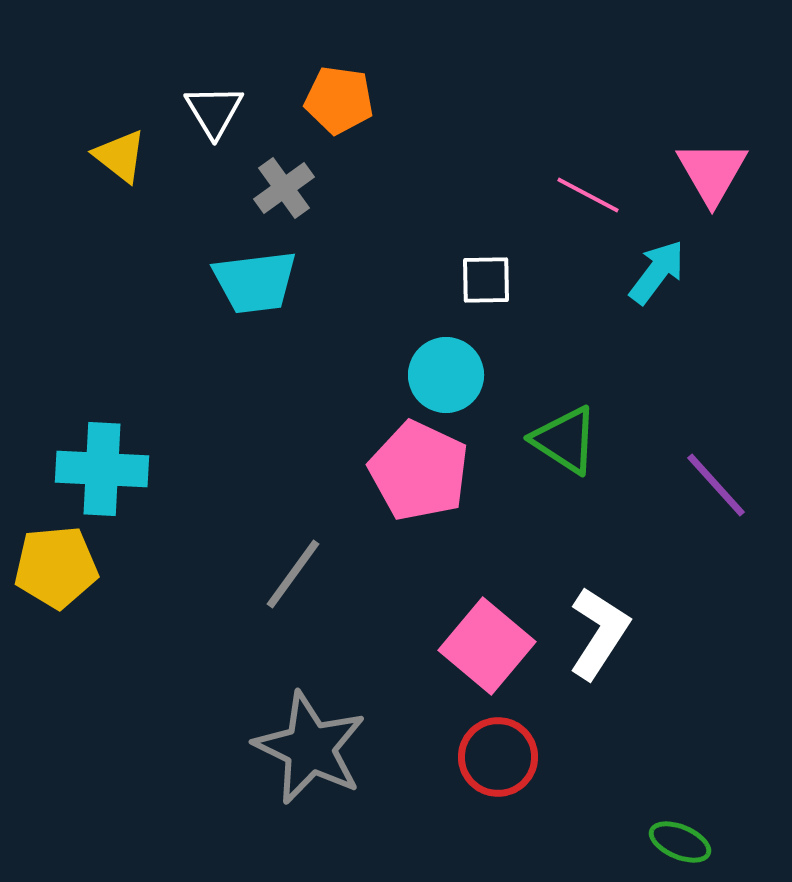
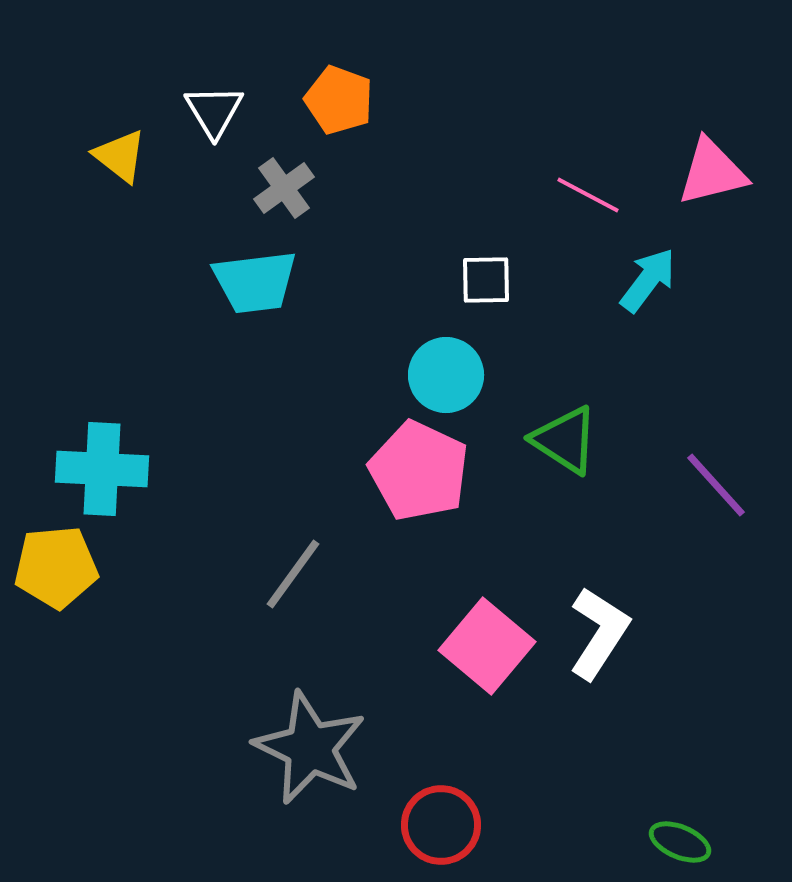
orange pentagon: rotated 12 degrees clockwise
pink triangle: rotated 46 degrees clockwise
cyan arrow: moved 9 px left, 8 px down
red circle: moved 57 px left, 68 px down
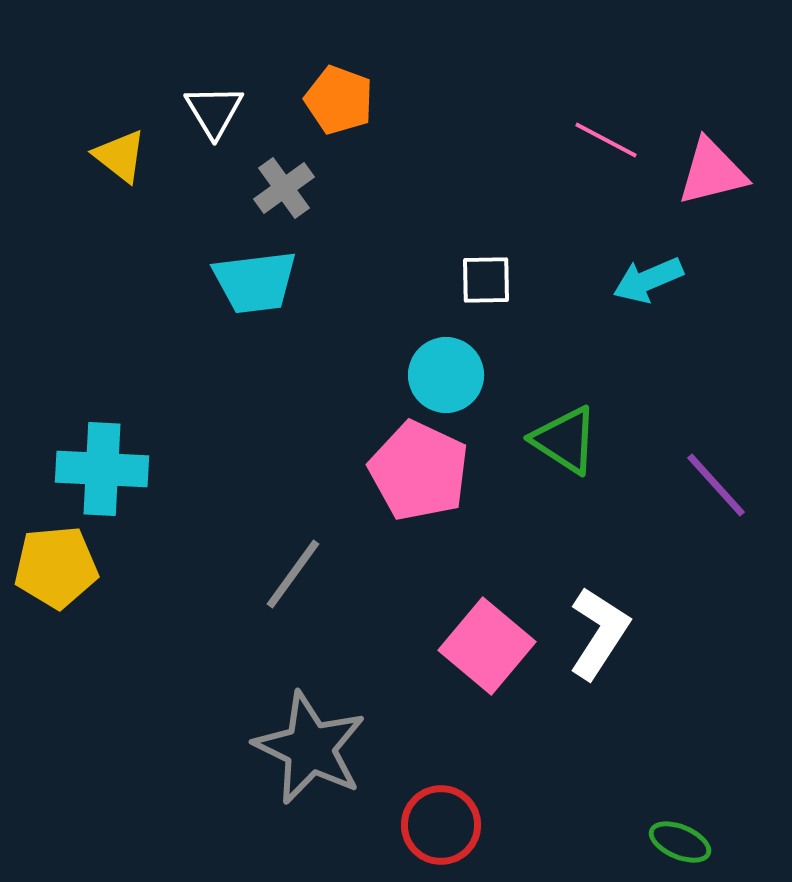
pink line: moved 18 px right, 55 px up
cyan arrow: rotated 150 degrees counterclockwise
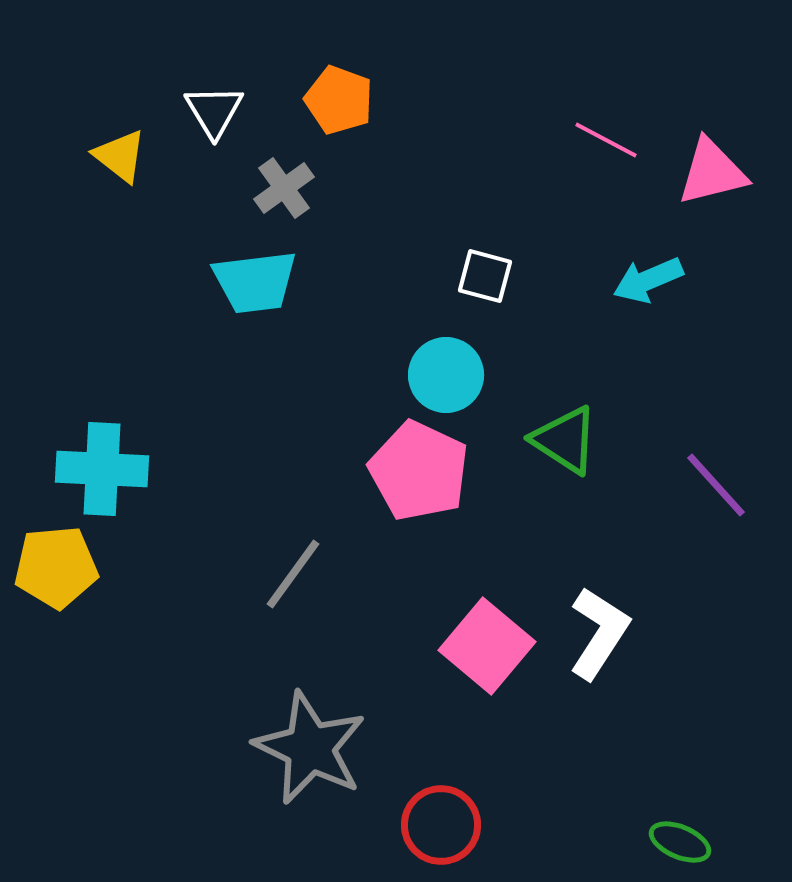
white square: moved 1 px left, 4 px up; rotated 16 degrees clockwise
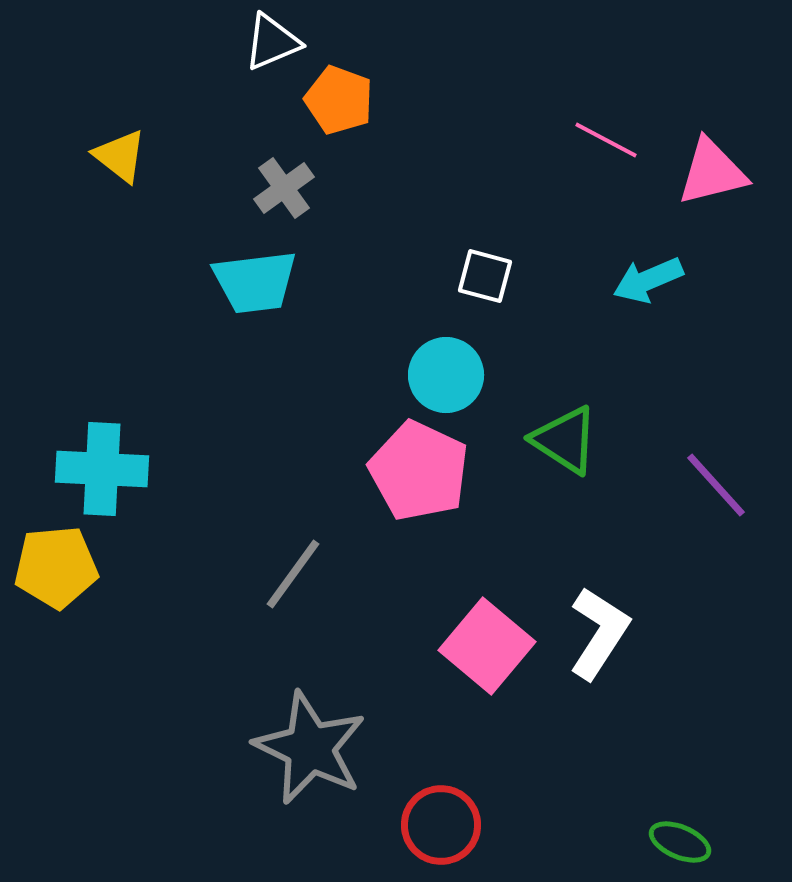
white triangle: moved 58 px right, 69 px up; rotated 38 degrees clockwise
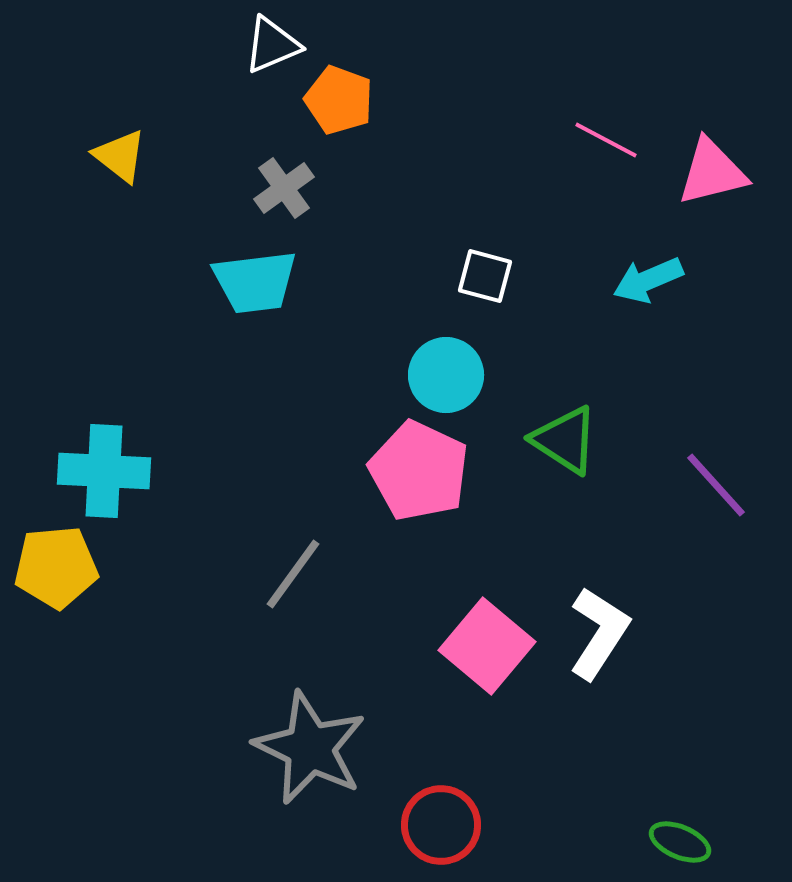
white triangle: moved 3 px down
cyan cross: moved 2 px right, 2 px down
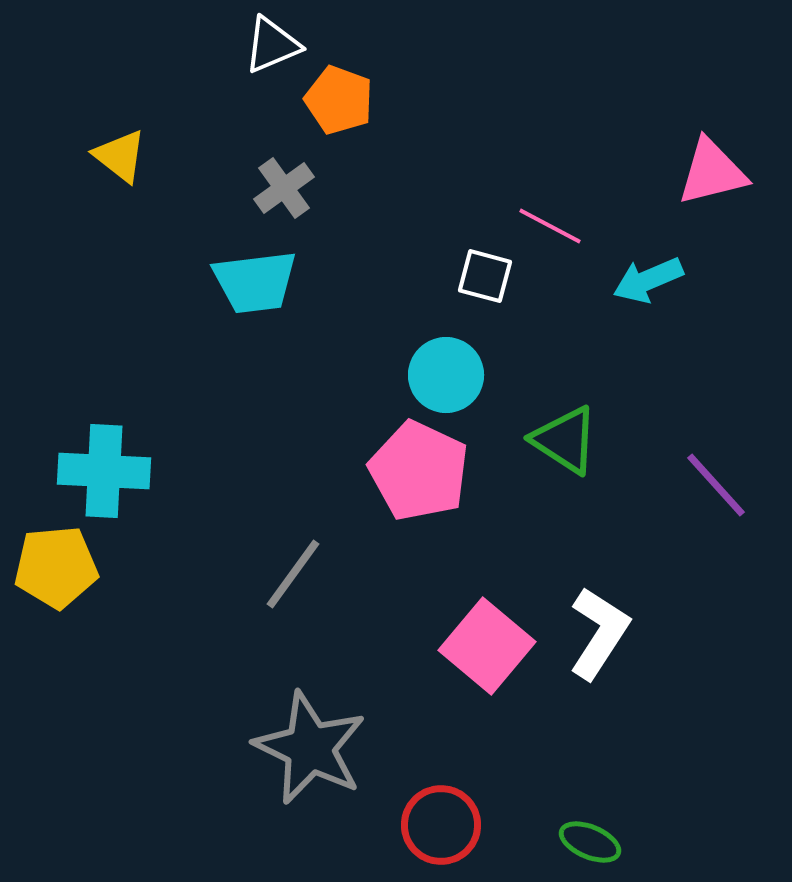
pink line: moved 56 px left, 86 px down
green ellipse: moved 90 px left
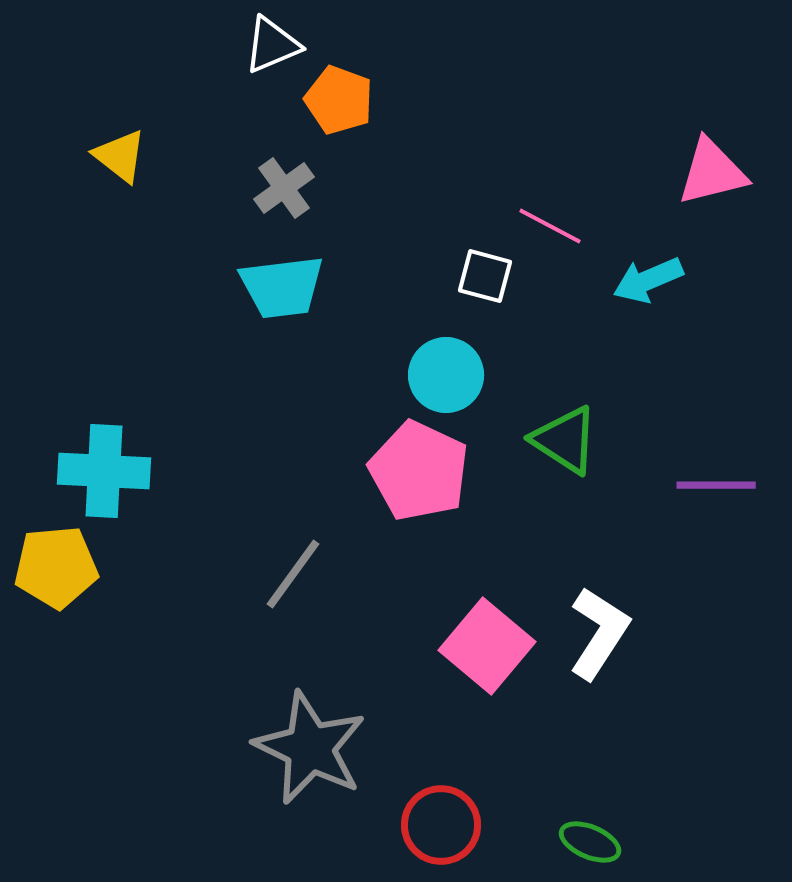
cyan trapezoid: moved 27 px right, 5 px down
purple line: rotated 48 degrees counterclockwise
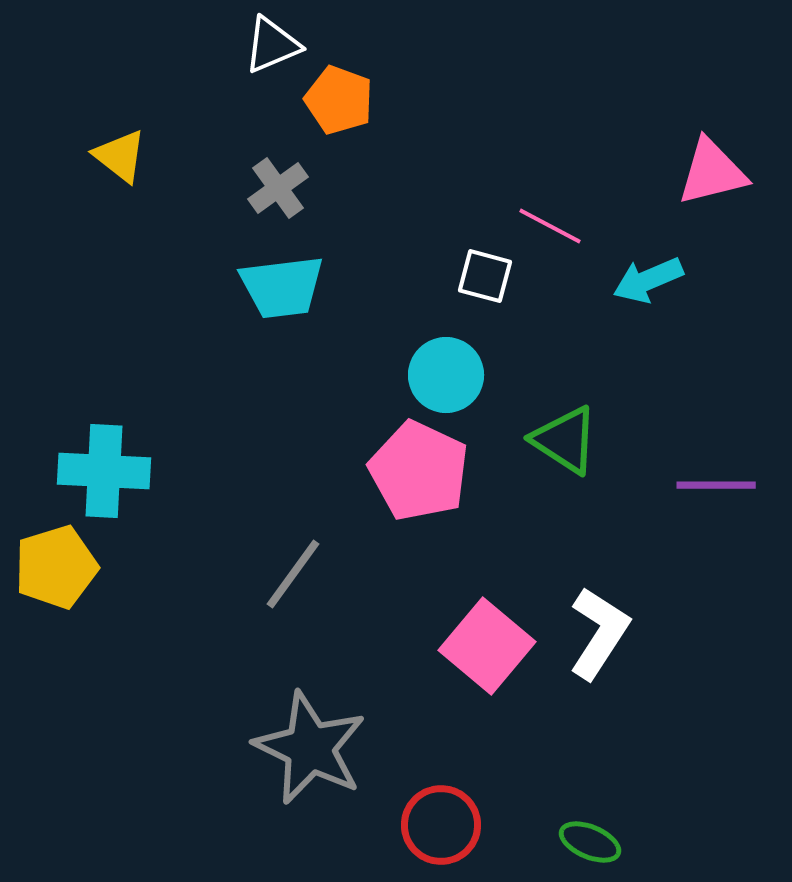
gray cross: moved 6 px left
yellow pentagon: rotated 12 degrees counterclockwise
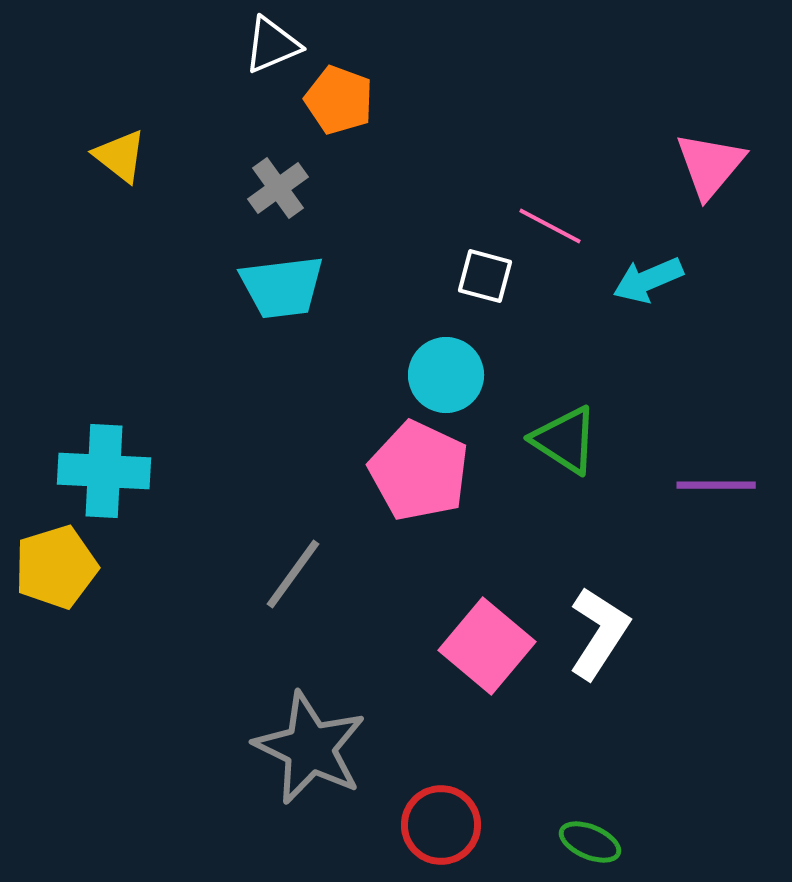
pink triangle: moved 2 px left, 7 px up; rotated 36 degrees counterclockwise
